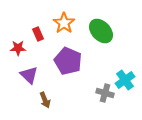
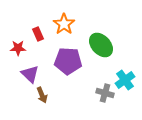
orange star: moved 1 px down
green ellipse: moved 14 px down
purple pentagon: rotated 20 degrees counterclockwise
purple triangle: moved 1 px right, 1 px up
brown arrow: moved 3 px left, 5 px up
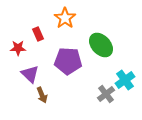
orange star: moved 1 px right, 6 px up
gray cross: moved 1 px right, 1 px down; rotated 36 degrees clockwise
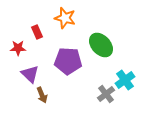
orange star: rotated 20 degrees counterclockwise
red rectangle: moved 1 px left, 2 px up
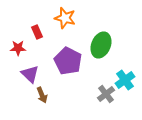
green ellipse: rotated 65 degrees clockwise
purple pentagon: rotated 24 degrees clockwise
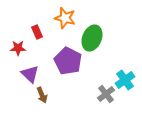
green ellipse: moved 9 px left, 7 px up
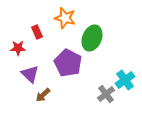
purple pentagon: moved 2 px down
brown arrow: moved 1 px right; rotated 70 degrees clockwise
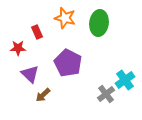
green ellipse: moved 7 px right, 15 px up; rotated 15 degrees counterclockwise
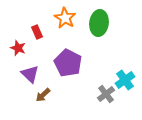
orange star: rotated 15 degrees clockwise
red star: rotated 21 degrees clockwise
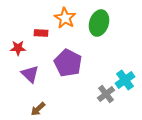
green ellipse: rotated 10 degrees clockwise
red rectangle: moved 4 px right, 1 px down; rotated 64 degrees counterclockwise
red star: rotated 21 degrees counterclockwise
brown arrow: moved 5 px left, 14 px down
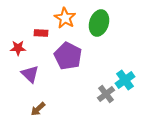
purple pentagon: moved 7 px up
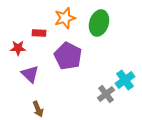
orange star: rotated 25 degrees clockwise
red rectangle: moved 2 px left
brown arrow: rotated 70 degrees counterclockwise
